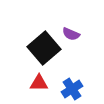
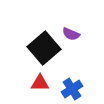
red triangle: moved 1 px right
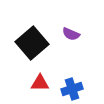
black square: moved 12 px left, 5 px up
blue cross: rotated 15 degrees clockwise
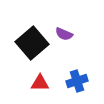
purple semicircle: moved 7 px left
blue cross: moved 5 px right, 8 px up
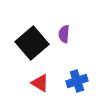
purple semicircle: rotated 72 degrees clockwise
red triangle: rotated 30 degrees clockwise
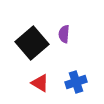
blue cross: moved 1 px left, 1 px down
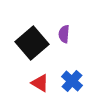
blue cross: moved 4 px left, 1 px up; rotated 30 degrees counterclockwise
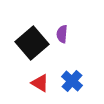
purple semicircle: moved 2 px left
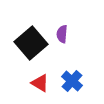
black square: moved 1 px left
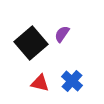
purple semicircle: rotated 30 degrees clockwise
red triangle: rotated 18 degrees counterclockwise
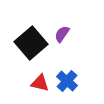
blue cross: moved 5 px left
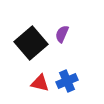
purple semicircle: rotated 12 degrees counterclockwise
blue cross: rotated 25 degrees clockwise
